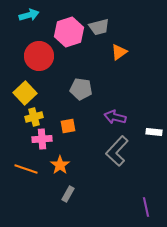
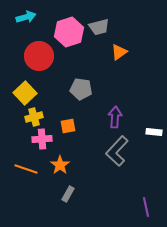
cyan arrow: moved 3 px left, 2 px down
purple arrow: rotated 80 degrees clockwise
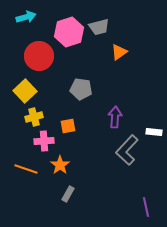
yellow square: moved 2 px up
pink cross: moved 2 px right, 2 px down
gray L-shape: moved 10 px right, 1 px up
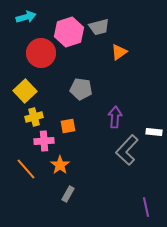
red circle: moved 2 px right, 3 px up
orange line: rotated 30 degrees clockwise
